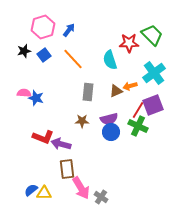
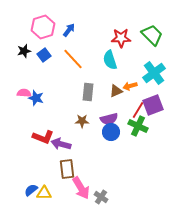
red star: moved 8 px left, 5 px up
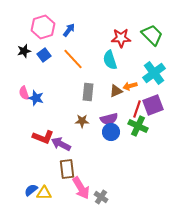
pink semicircle: rotated 112 degrees counterclockwise
red line: moved 1 px left, 1 px up; rotated 12 degrees counterclockwise
purple arrow: rotated 12 degrees clockwise
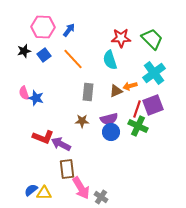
pink hexagon: rotated 20 degrees clockwise
green trapezoid: moved 4 px down
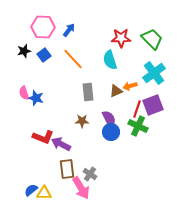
gray rectangle: rotated 12 degrees counterclockwise
purple semicircle: rotated 102 degrees counterclockwise
gray cross: moved 11 px left, 23 px up
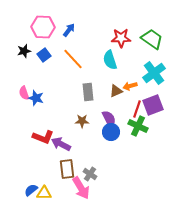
green trapezoid: rotated 10 degrees counterclockwise
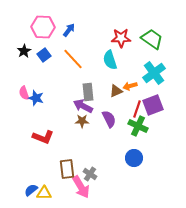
black star: rotated 16 degrees counterclockwise
blue circle: moved 23 px right, 26 px down
purple arrow: moved 22 px right, 38 px up
pink arrow: moved 1 px up
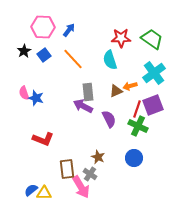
brown star: moved 16 px right, 36 px down; rotated 24 degrees clockwise
red L-shape: moved 2 px down
